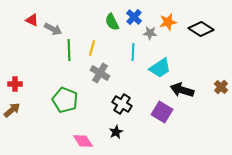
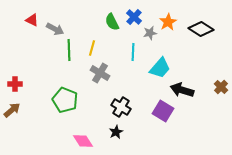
orange star: rotated 18 degrees counterclockwise
gray arrow: moved 2 px right
gray star: rotated 16 degrees counterclockwise
cyan trapezoid: rotated 15 degrees counterclockwise
black cross: moved 1 px left, 3 px down
purple square: moved 1 px right, 1 px up
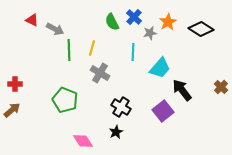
black arrow: rotated 35 degrees clockwise
purple square: rotated 20 degrees clockwise
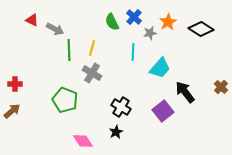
gray cross: moved 8 px left
black arrow: moved 3 px right, 2 px down
brown arrow: moved 1 px down
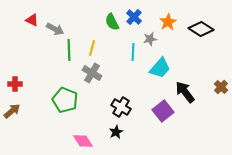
gray star: moved 6 px down
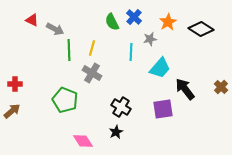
cyan line: moved 2 px left
black arrow: moved 3 px up
purple square: moved 2 px up; rotated 30 degrees clockwise
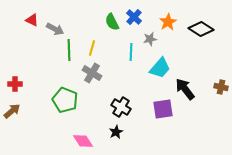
brown cross: rotated 32 degrees counterclockwise
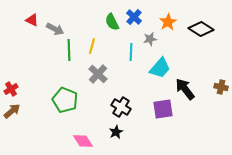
yellow line: moved 2 px up
gray cross: moved 6 px right, 1 px down; rotated 12 degrees clockwise
red cross: moved 4 px left, 5 px down; rotated 32 degrees counterclockwise
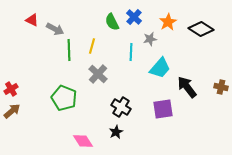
black arrow: moved 2 px right, 2 px up
green pentagon: moved 1 px left, 2 px up
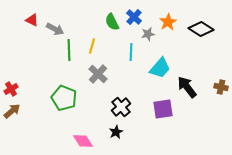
gray star: moved 2 px left, 5 px up
black cross: rotated 18 degrees clockwise
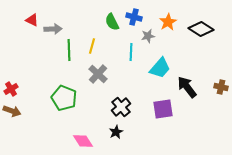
blue cross: rotated 28 degrees counterclockwise
gray arrow: moved 2 px left; rotated 30 degrees counterclockwise
gray star: moved 2 px down
brown arrow: rotated 60 degrees clockwise
